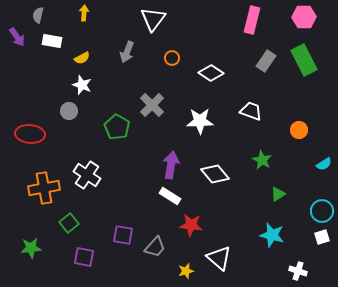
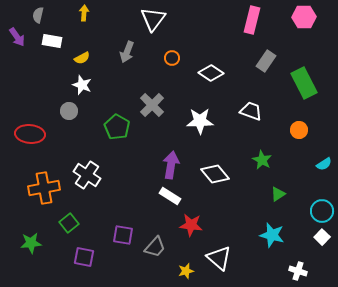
green rectangle at (304, 60): moved 23 px down
white square at (322, 237): rotated 28 degrees counterclockwise
green star at (31, 248): moved 5 px up
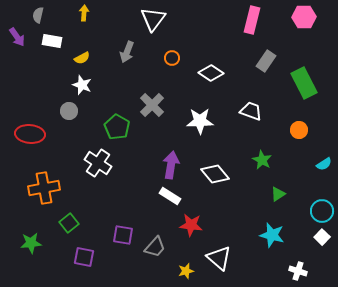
white cross at (87, 175): moved 11 px right, 12 px up
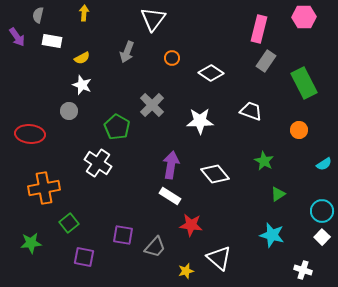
pink rectangle at (252, 20): moved 7 px right, 9 px down
green star at (262, 160): moved 2 px right, 1 px down
white cross at (298, 271): moved 5 px right, 1 px up
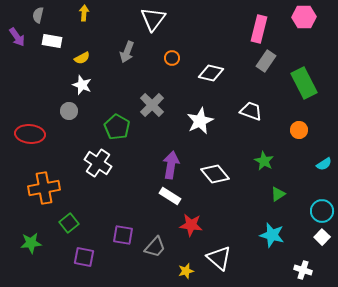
white diamond at (211, 73): rotated 20 degrees counterclockwise
white star at (200, 121): rotated 24 degrees counterclockwise
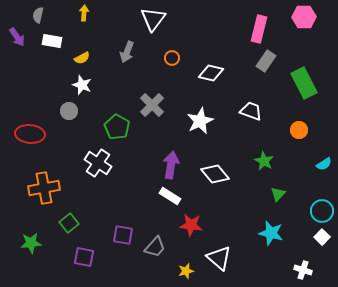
green triangle at (278, 194): rotated 14 degrees counterclockwise
cyan star at (272, 235): moved 1 px left, 2 px up
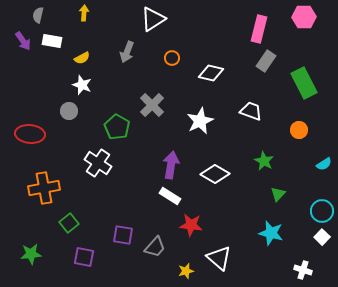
white triangle at (153, 19): rotated 20 degrees clockwise
purple arrow at (17, 37): moved 6 px right, 4 px down
white diamond at (215, 174): rotated 20 degrees counterclockwise
green star at (31, 243): moved 11 px down
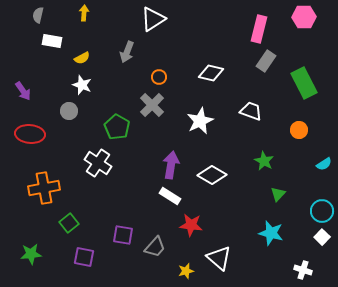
purple arrow at (23, 41): moved 50 px down
orange circle at (172, 58): moved 13 px left, 19 px down
white diamond at (215, 174): moved 3 px left, 1 px down
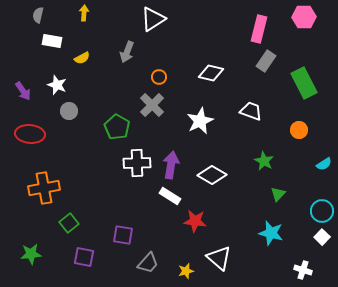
white star at (82, 85): moved 25 px left
white cross at (98, 163): moved 39 px right; rotated 36 degrees counterclockwise
red star at (191, 225): moved 4 px right, 4 px up
gray trapezoid at (155, 247): moved 7 px left, 16 px down
